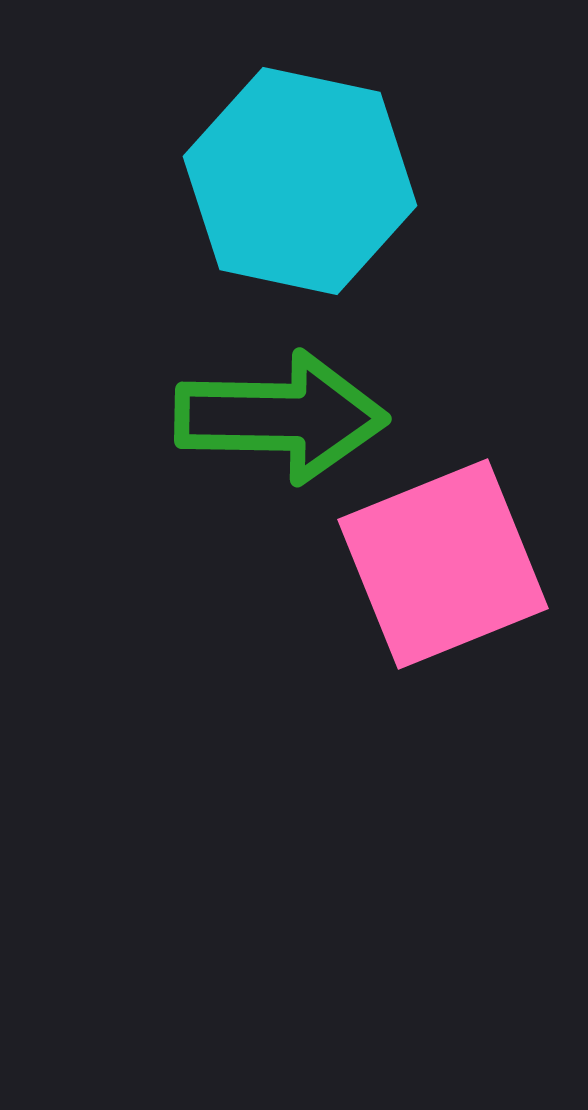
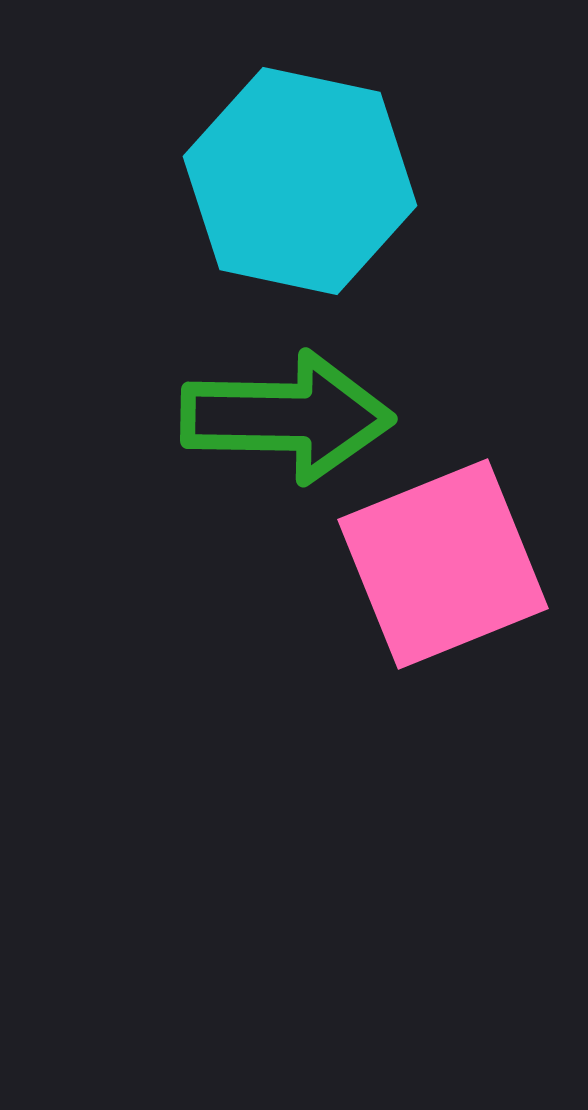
green arrow: moved 6 px right
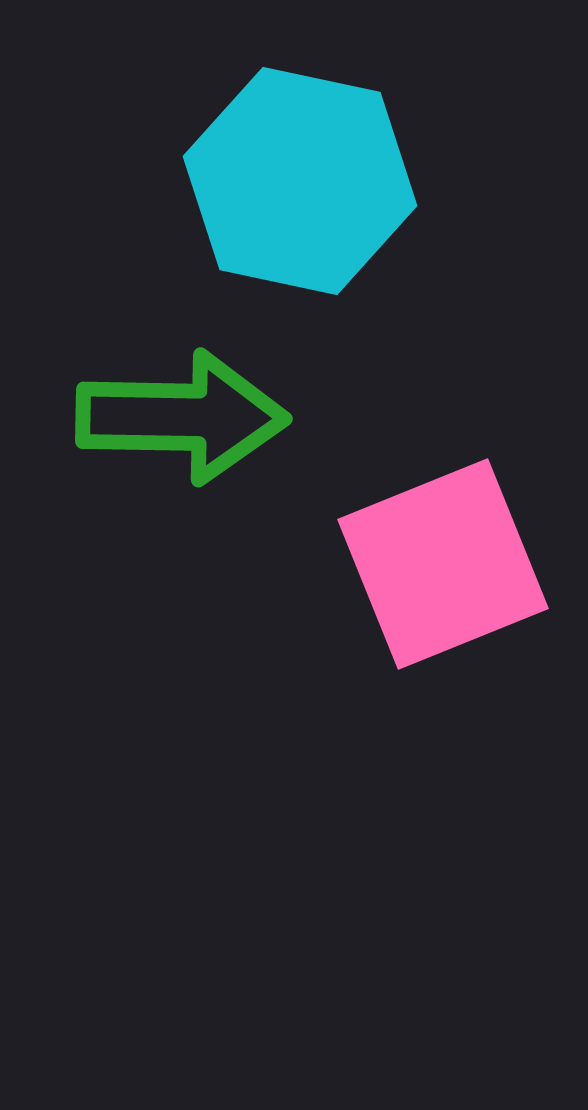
green arrow: moved 105 px left
